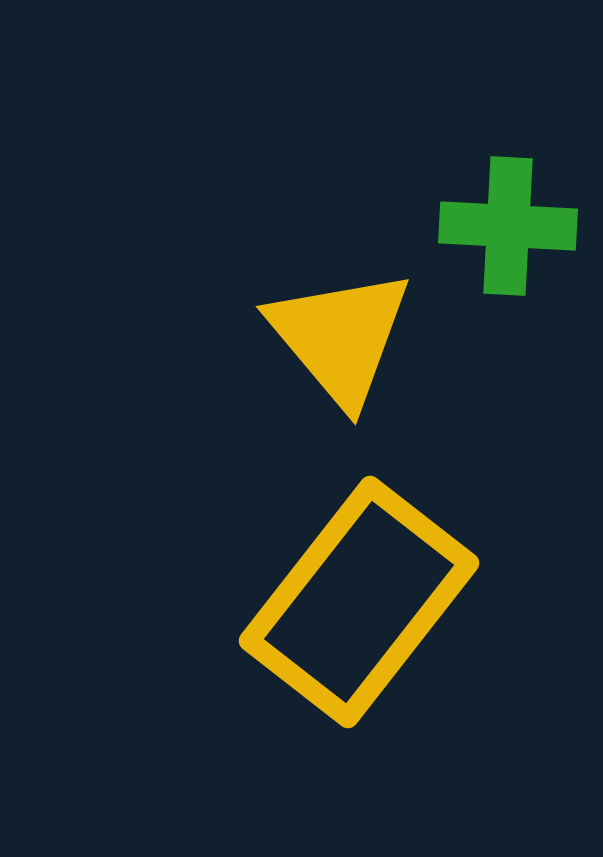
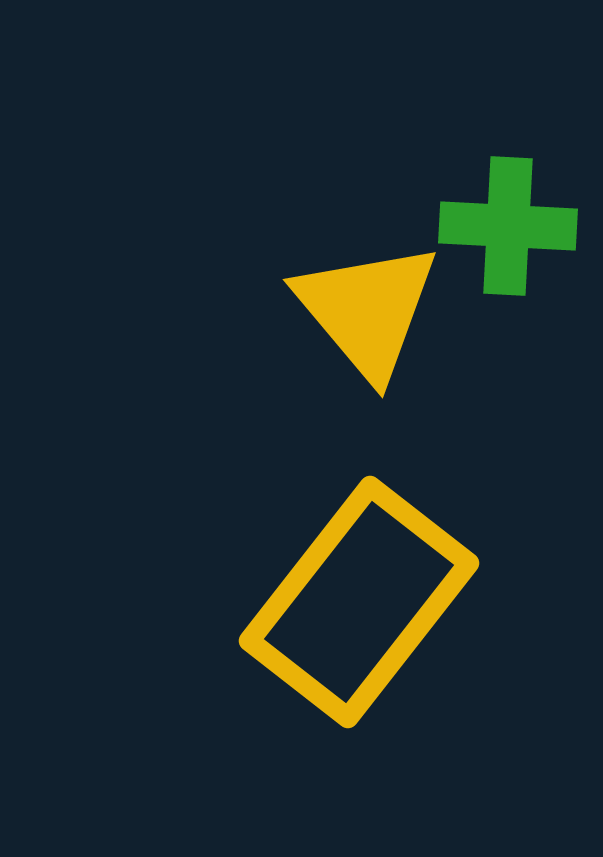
yellow triangle: moved 27 px right, 27 px up
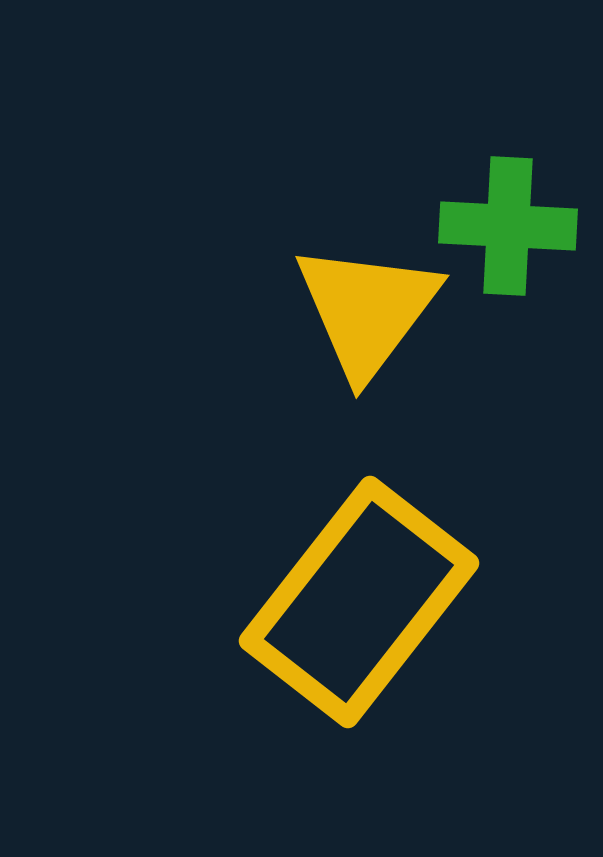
yellow triangle: rotated 17 degrees clockwise
